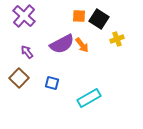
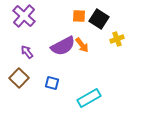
purple semicircle: moved 1 px right, 2 px down
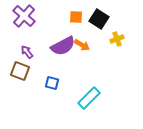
orange square: moved 3 px left, 1 px down
orange arrow: rotated 21 degrees counterclockwise
brown square: moved 1 px right, 7 px up; rotated 24 degrees counterclockwise
cyan rectangle: rotated 15 degrees counterclockwise
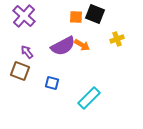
black square: moved 4 px left, 5 px up; rotated 12 degrees counterclockwise
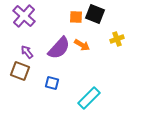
purple semicircle: moved 4 px left, 2 px down; rotated 20 degrees counterclockwise
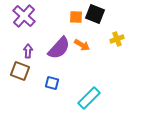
purple arrow: moved 1 px right, 1 px up; rotated 40 degrees clockwise
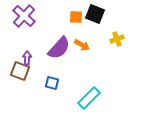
purple arrow: moved 1 px left, 7 px down
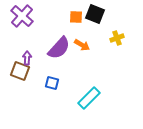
purple cross: moved 2 px left
yellow cross: moved 1 px up
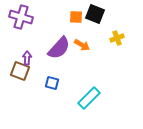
purple cross: moved 1 px left, 1 px down; rotated 25 degrees counterclockwise
